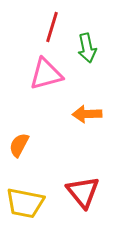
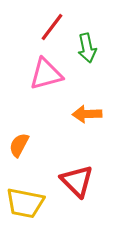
red line: rotated 20 degrees clockwise
red triangle: moved 6 px left, 11 px up; rotated 6 degrees counterclockwise
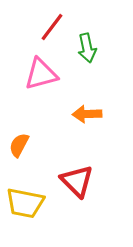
pink triangle: moved 5 px left
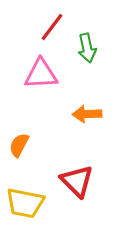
pink triangle: rotated 12 degrees clockwise
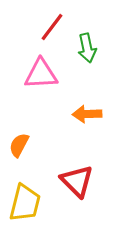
yellow trapezoid: rotated 87 degrees counterclockwise
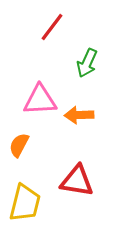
green arrow: moved 15 px down; rotated 36 degrees clockwise
pink triangle: moved 1 px left, 26 px down
orange arrow: moved 8 px left, 1 px down
red triangle: rotated 36 degrees counterclockwise
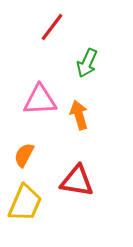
orange arrow: rotated 76 degrees clockwise
orange semicircle: moved 5 px right, 10 px down
yellow trapezoid: rotated 9 degrees clockwise
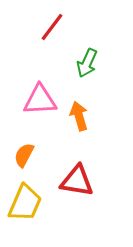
orange arrow: moved 1 px down
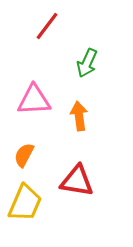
red line: moved 5 px left, 1 px up
pink triangle: moved 6 px left
orange arrow: rotated 8 degrees clockwise
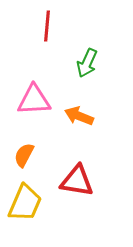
red line: rotated 32 degrees counterclockwise
orange arrow: rotated 60 degrees counterclockwise
